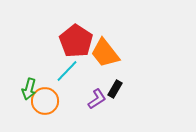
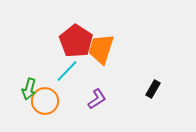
orange trapezoid: moved 4 px left, 4 px up; rotated 56 degrees clockwise
black rectangle: moved 38 px right
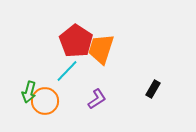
green arrow: moved 3 px down
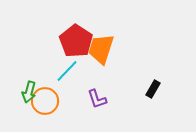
purple L-shape: rotated 105 degrees clockwise
